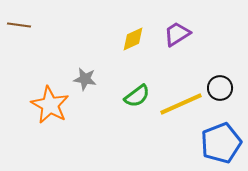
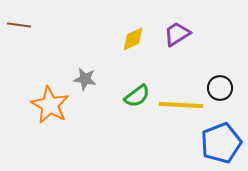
yellow line: moved 1 px down; rotated 27 degrees clockwise
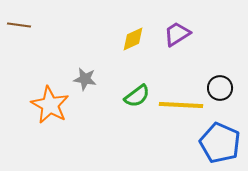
blue pentagon: moved 1 px left; rotated 27 degrees counterclockwise
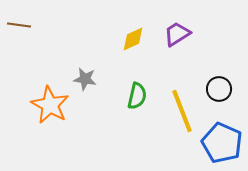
black circle: moved 1 px left, 1 px down
green semicircle: rotated 40 degrees counterclockwise
yellow line: moved 1 px right, 6 px down; rotated 66 degrees clockwise
blue pentagon: moved 2 px right
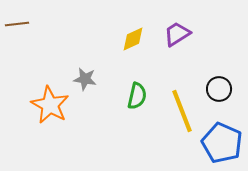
brown line: moved 2 px left, 1 px up; rotated 15 degrees counterclockwise
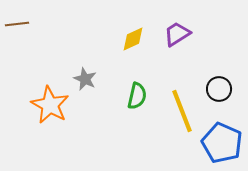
gray star: rotated 15 degrees clockwise
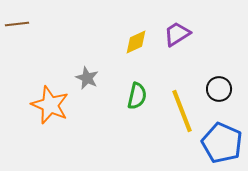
yellow diamond: moved 3 px right, 3 px down
gray star: moved 2 px right, 1 px up
orange star: rotated 6 degrees counterclockwise
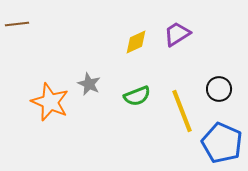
gray star: moved 2 px right, 6 px down
green semicircle: rotated 56 degrees clockwise
orange star: moved 3 px up
